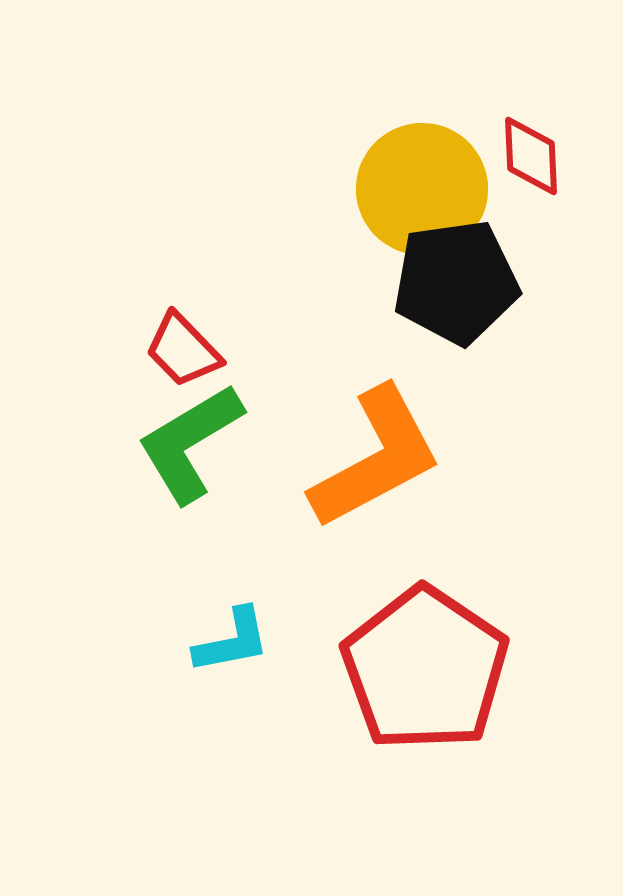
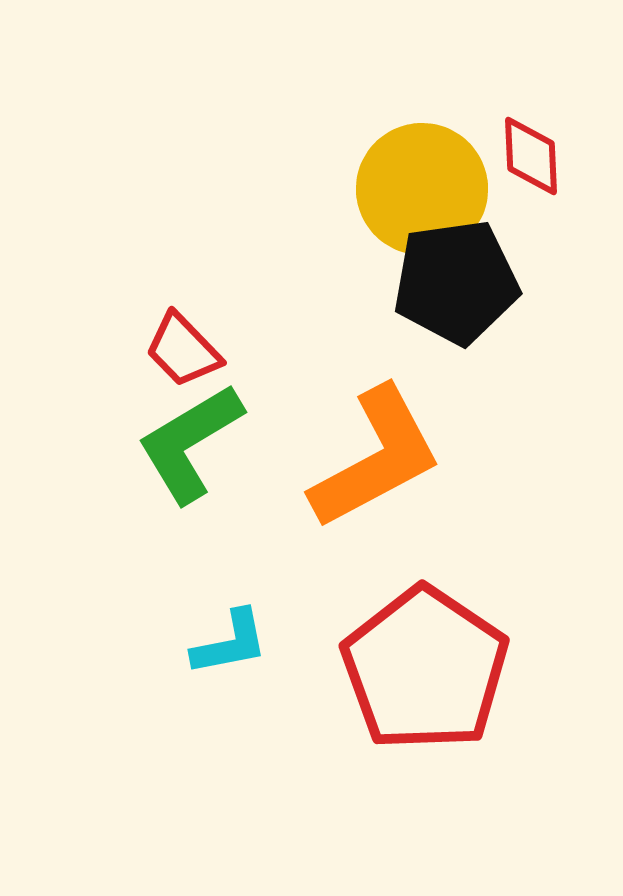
cyan L-shape: moved 2 px left, 2 px down
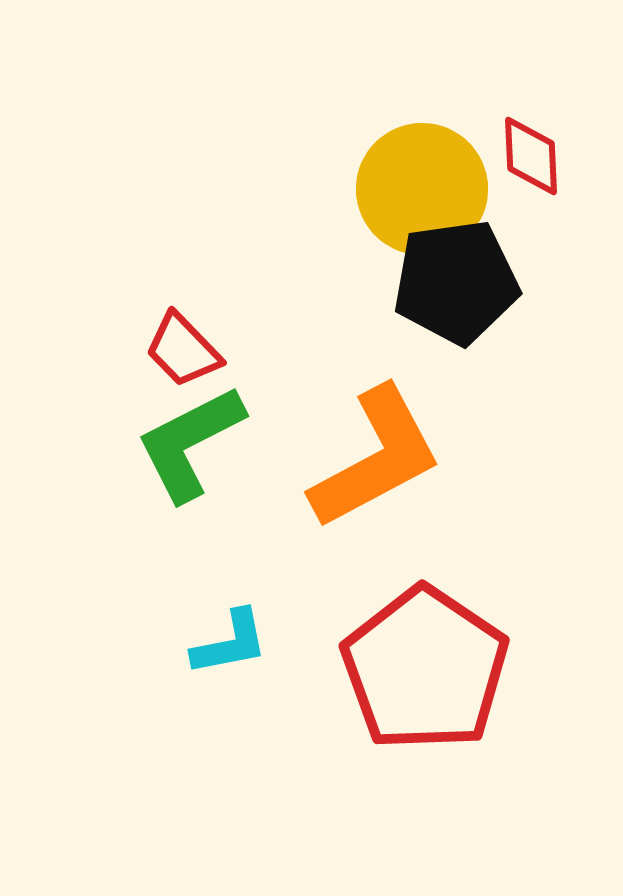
green L-shape: rotated 4 degrees clockwise
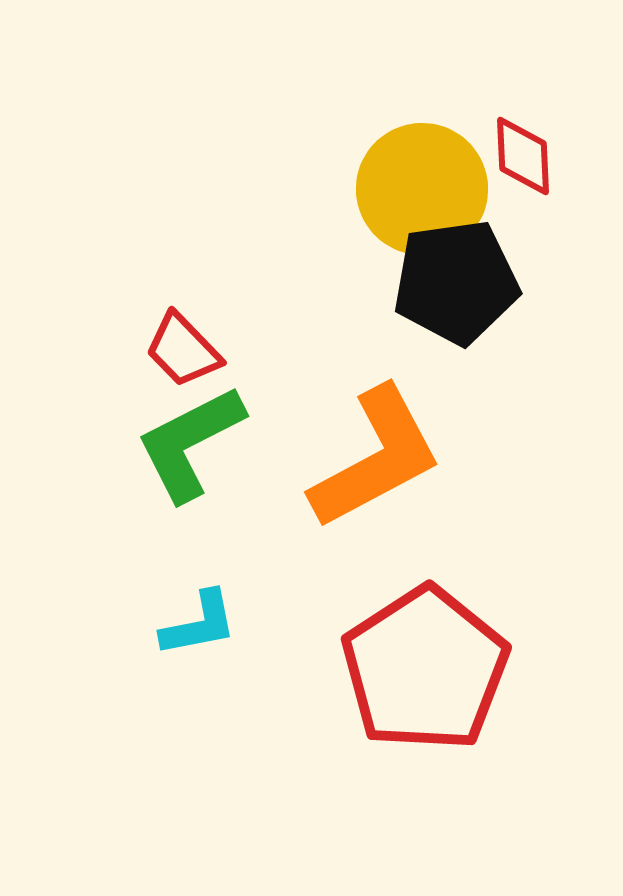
red diamond: moved 8 px left
cyan L-shape: moved 31 px left, 19 px up
red pentagon: rotated 5 degrees clockwise
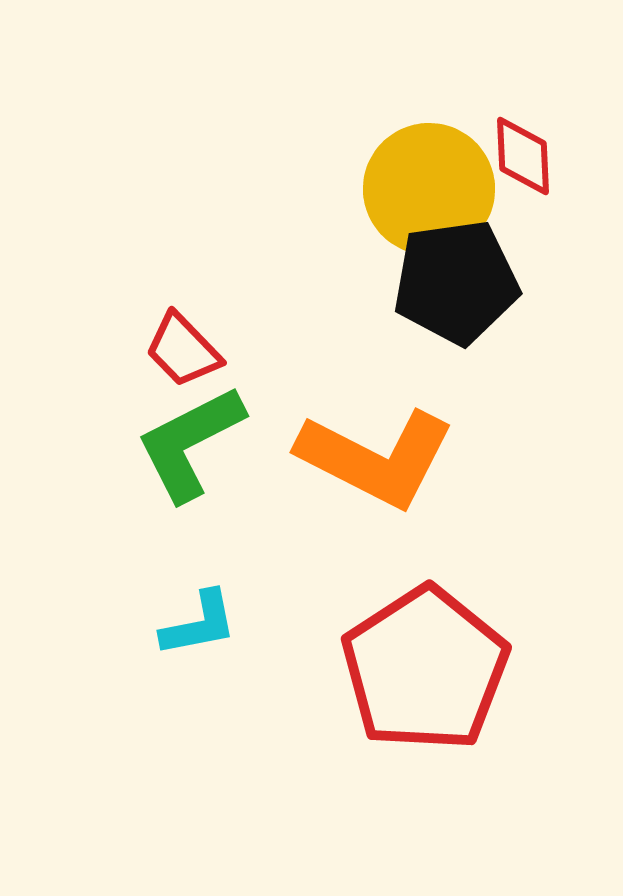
yellow circle: moved 7 px right
orange L-shape: rotated 55 degrees clockwise
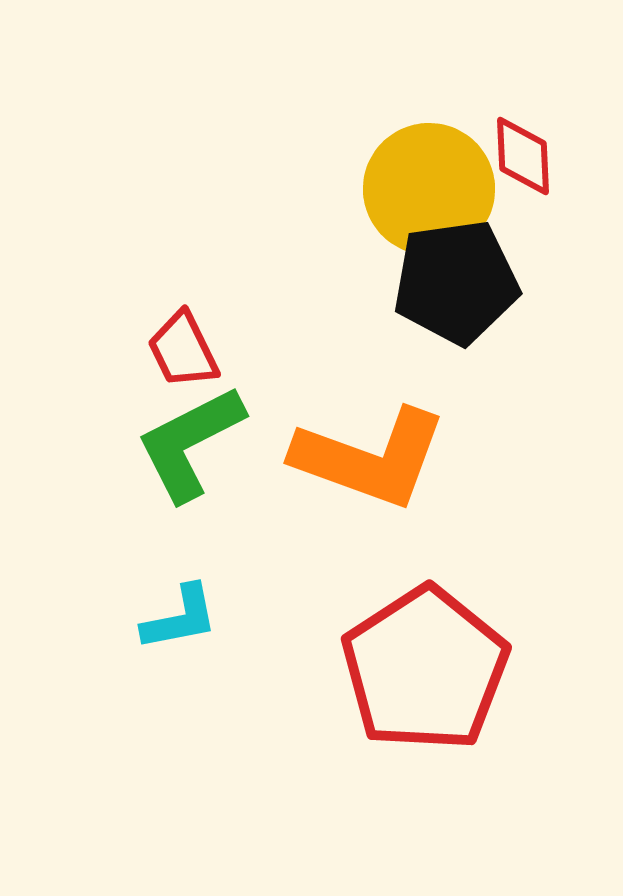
red trapezoid: rotated 18 degrees clockwise
orange L-shape: moved 6 px left; rotated 7 degrees counterclockwise
cyan L-shape: moved 19 px left, 6 px up
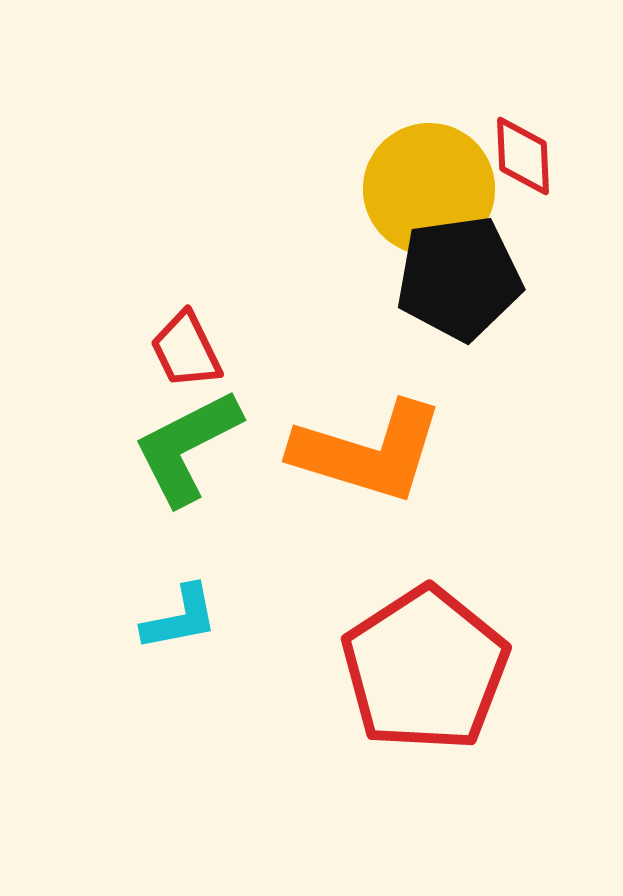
black pentagon: moved 3 px right, 4 px up
red trapezoid: moved 3 px right
green L-shape: moved 3 px left, 4 px down
orange L-shape: moved 2 px left, 6 px up; rotated 3 degrees counterclockwise
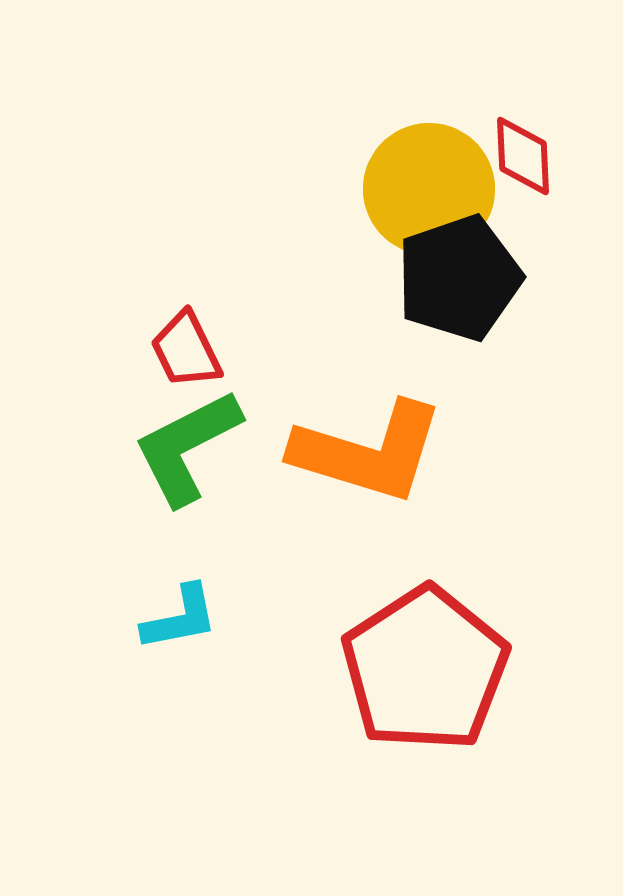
black pentagon: rotated 11 degrees counterclockwise
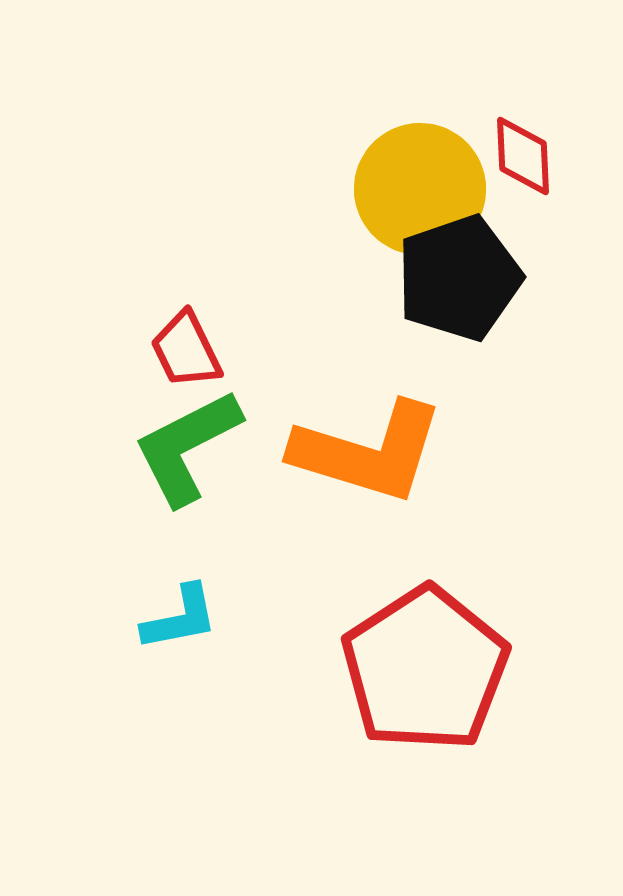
yellow circle: moved 9 px left
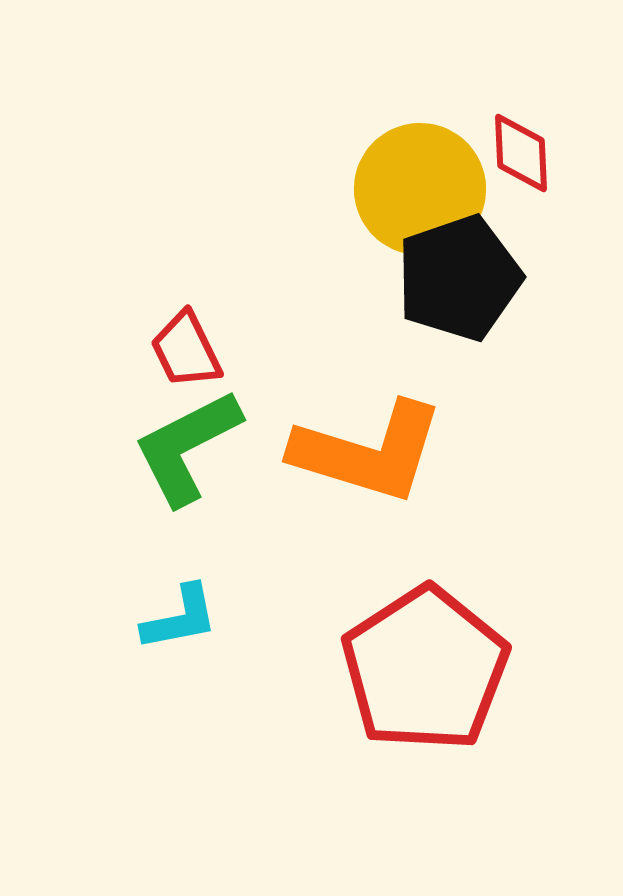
red diamond: moved 2 px left, 3 px up
